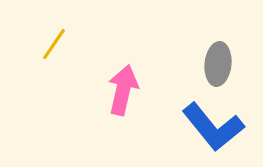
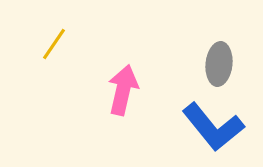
gray ellipse: moved 1 px right
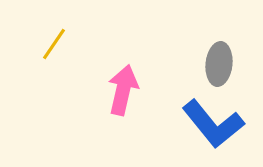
blue L-shape: moved 3 px up
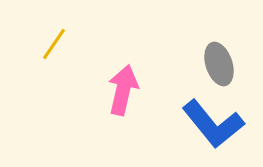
gray ellipse: rotated 24 degrees counterclockwise
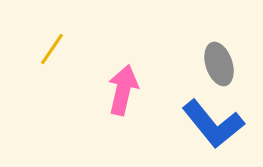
yellow line: moved 2 px left, 5 px down
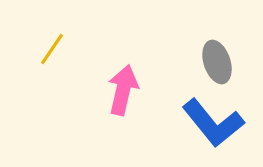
gray ellipse: moved 2 px left, 2 px up
blue L-shape: moved 1 px up
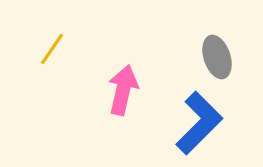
gray ellipse: moved 5 px up
blue L-shape: moved 14 px left; rotated 96 degrees counterclockwise
